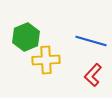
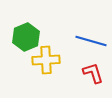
red L-shape: moved 2 px up; rotated 120 degrees clockwise
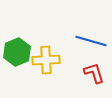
green hexagon: moved 9 px left, 15 px down
red L-shape: moved 1 px right
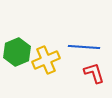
blue line: moved 7 px left, 6 px down; rotated 12 degrees counterclockwise
yellow cross: rotated 20 degrees counterclockwise
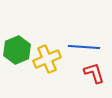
green hexagon: moved 2 px up
yellow cross: moved 1 px right, 1 px up
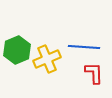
red L-shape: rotated 15 degrees clockwise
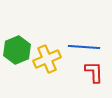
red L-shape: moved 1 px up
